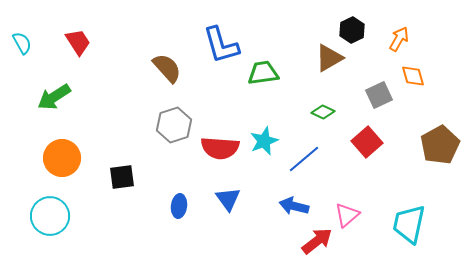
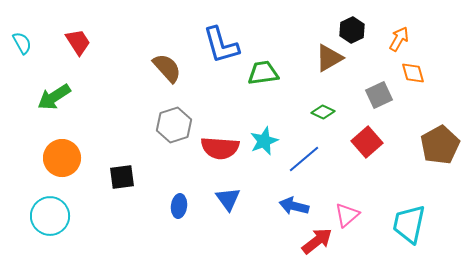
orange diamond: moved 3 px up
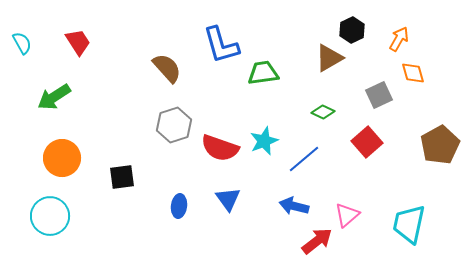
red semicircle: rotated 15 degrees clockwise
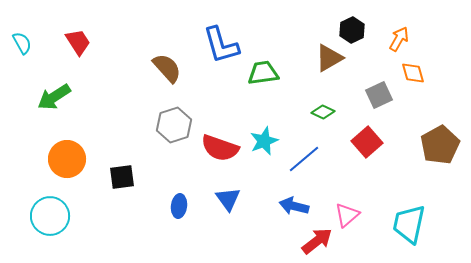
orange circle: moved 5 px right, 1 px down
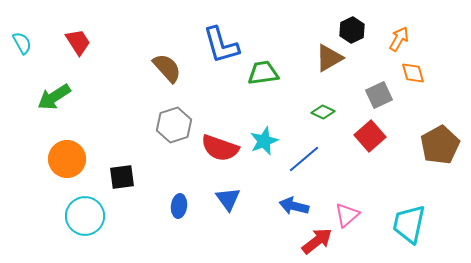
red square: moved 3 px right, 6 px up
cyan circle: moved 35 px right
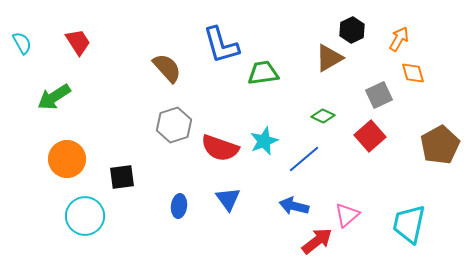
green diamond: moved 4 px down
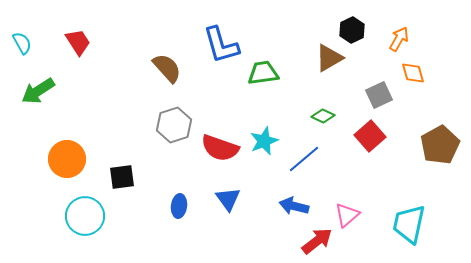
green arrow: moved 16 px left, 6 px up
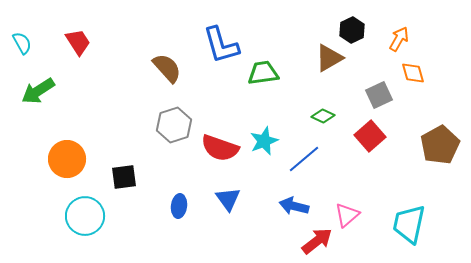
black square: moved 2 px right
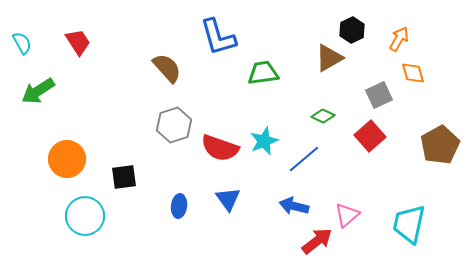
blue L-shape: moved 3 px left, 8 px up
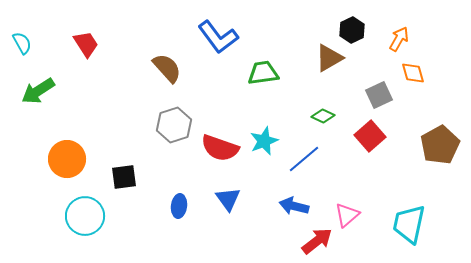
blue L-shape: rotated 21 degrees counterclockwise
red trapezoid: moved 8 px right, 2 px down
